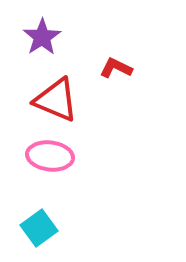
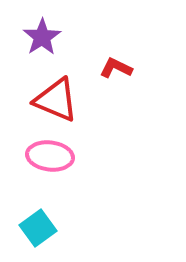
cyan square: moved 1 px left
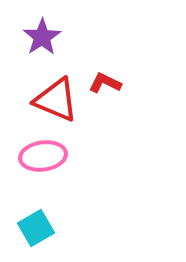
red L-shape: moved 11 px left, 15 px down
pink ellipse: moved 7 px left; rotated 15 degrees counterclockwise
cyan square: moved 2 px left; rotated 6 degrees clockwise
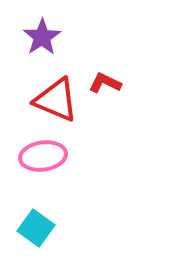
cyan square: rotated 24 degrees counterclockwise
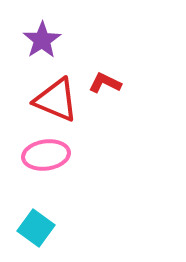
purple star: moved 3 px down
pink ellipse: moved 3 px right, 1 px up
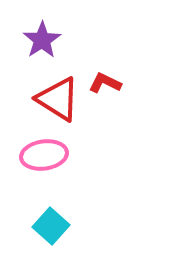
red triangle: moved 2 px right, 1 px up; rotated 9 degrees clockwise
pink ellipse: moved 2 px left
cyan square: moved 15 px right, 2 px up; rotated 6 degrees clockwise
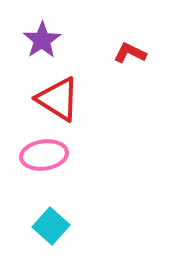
red L-shape: moved 25 px right, 30 px up
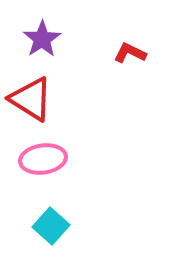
purple star: moved 1 px up
red triangle: moved 27 px left
pink ellipse: moved 1 px left, 4 px down
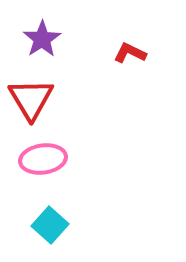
red triangle: rotated 27 degrees clockwise
cyan square: moved 1 px left, 1 px up
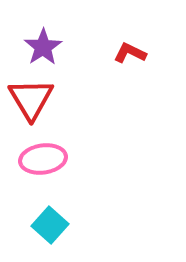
purple star: moved 1 px right, 8 px down
